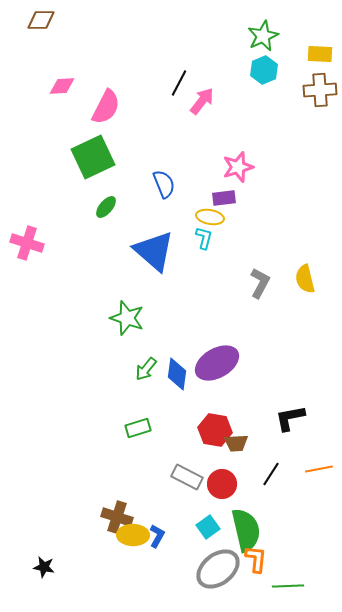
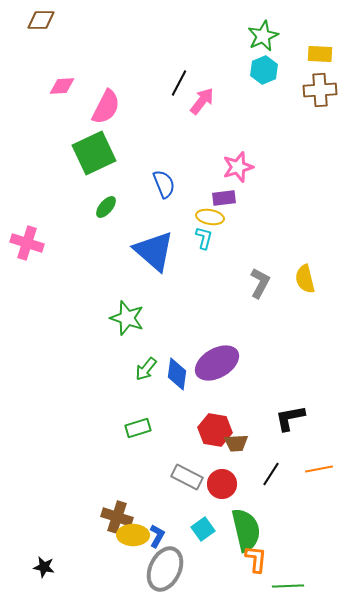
green square at (93, 157): moved 1 px right, 4 px up
cyan square at (208, 527): moved 5 px left, 2 px down
gray ellipse at (218, 569): moved 53 px left; rotated 27 degrees counterclockwise
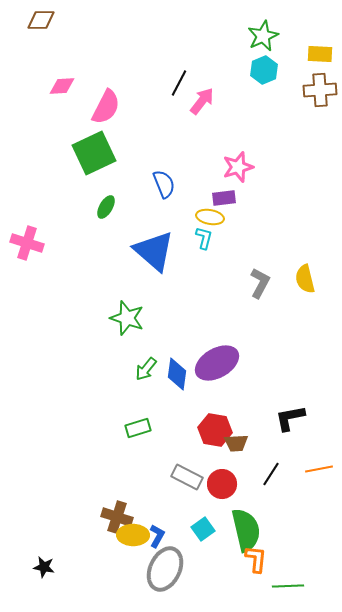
green ellipse at (106, 207): rotated 10 degrees counterclockwise
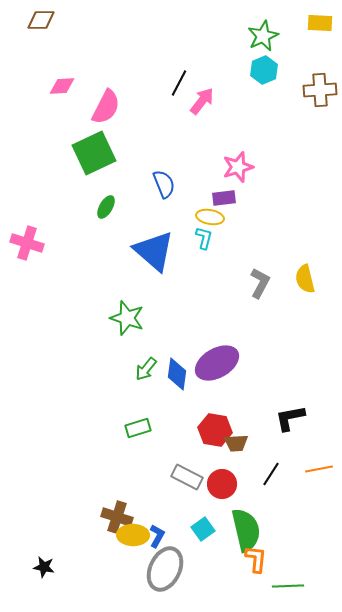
yellow rectangle at (320, 54): moved 31 px up
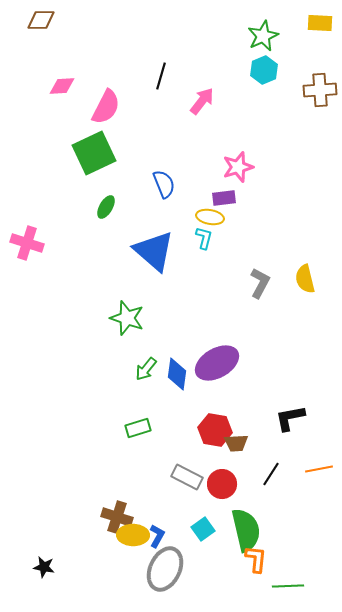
black line at (179, 83): moved 18 px left, 7 px up; rotated 12 degrees counterclockwise
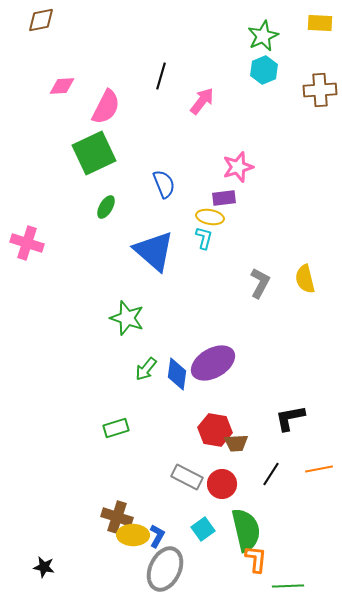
brown diamond at (41, 20): rotated 12 degrees counterclockwise
purple ellipse at (217, 363): moved 4 px left
green rectangle at (138, 428): moved 22 px left
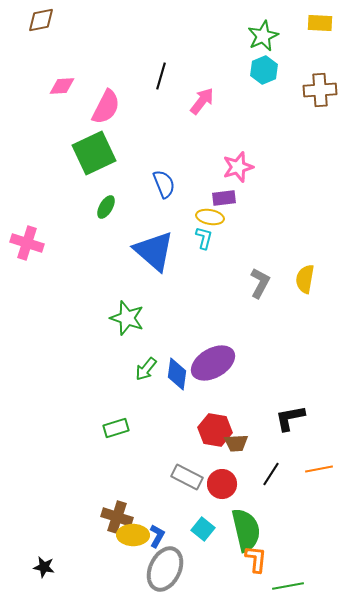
yellow semicircle at (305, 279): rotated 24 degrees clockwise
cyan square at (203, 529): rotated 15 degrees counterclockwise
green line at (288, 586): rotated 8 degrees counterclockwise
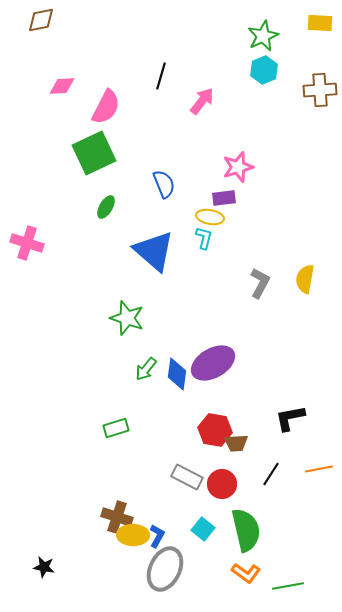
orange L-shape at (256, 559): moved 10 px left, 14 px down; rotated 120 degrees clockwise
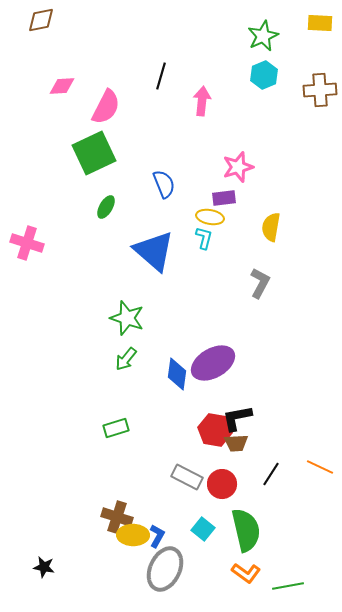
cyan hexagon at (264, 70): moved 5 px down
pink arrow at (202, 101): rotated 32 degrees counterclockwise
yellow semicircle at (305, 279): moved 34 px left, 52 px up
green arrow at (146, 369): moved 20 px left, 10 px up
black L-shape at (290, 418): moved 53 px left
orange line at (319, 469): moved 1 px right, 2 px up; rotated 36 degrees clockwise
